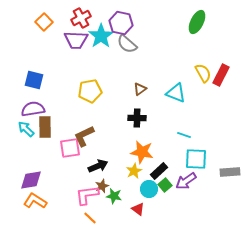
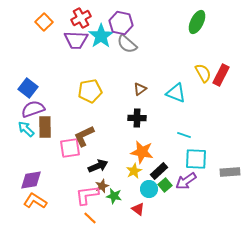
blue square: moved 6 px left, 8 px down; rotated 24 degrees clockwise
purple semicircle: rotated 10 degrees counterclockwise
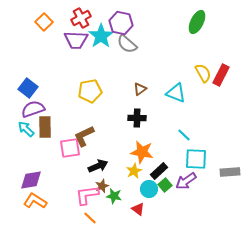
cyan line: rotated 24 degrees clockwise
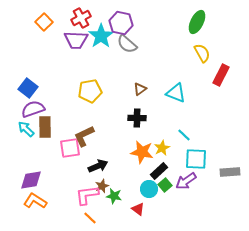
yellow semicircle: moved 1 px left, 20 px up
yellow star: moved 28 px right, 23 px up
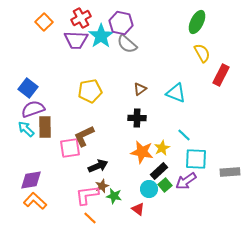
orange L-shape: rotated 10 degrees clockwise
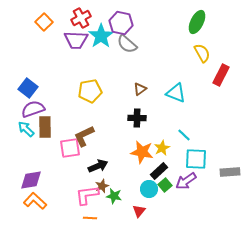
red triangle: moved 1 px right, 2 px down; rotated 32 degrees clockwise
orange line: rotated 40 degrees counterclockwise
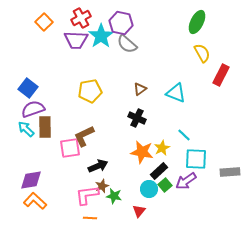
black cross: rotated 24 degrees clockwise
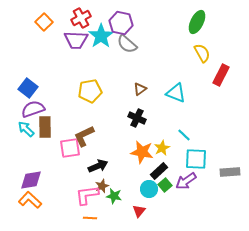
orange L-shape: moved 5 px left, 1 px up
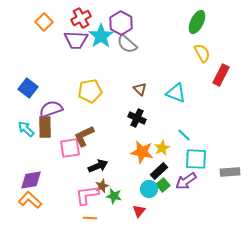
purple hexagon: rotated 15 degrees clockwise
brown triangle: rotated 40 degrees counterclockwise
purple semicircle: moved 18 px right
green square: moved 2 px left
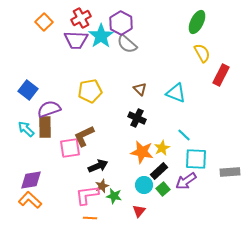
blue square: moved 2 px down
purple semicircle: moved 2 px left
green square: moved 4 px down
cyan circle: moved 5 px left, 4 px up
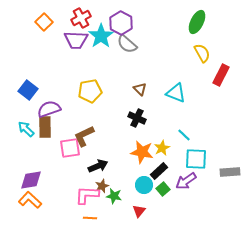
pink L-shape: rotated 10 degrees clockwise
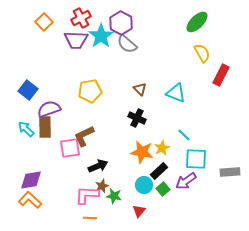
green ellipse: rotated 20 degrees clockwise
